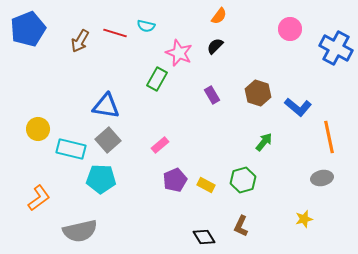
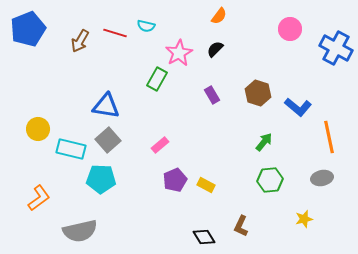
black semicircle: moved 3 px down
pink star: rotated 20 degrees clockwise
green hexagon: moved 27 px right; rotated 10 degrees clockwise
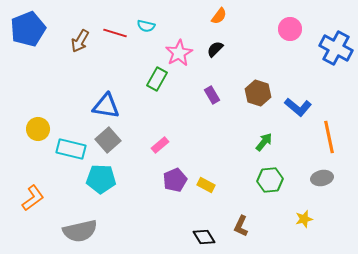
orange L-shape: moved 6 px left
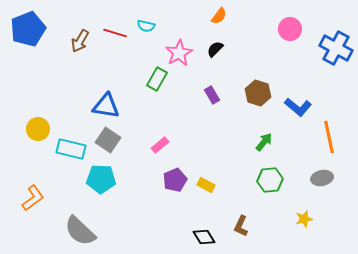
gray square: rotated 15 degrees counterclockwise
gray semicircle: rotated 56 degrees clockwise
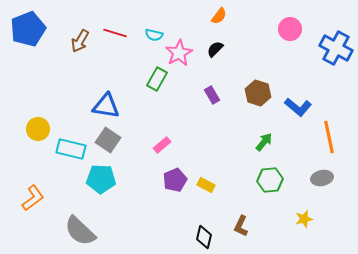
cyan semicircle: moved 8 px right, 9 px down
pink rectangle: moved 2 px right
black diamond: rotated 45 degrees clockwise
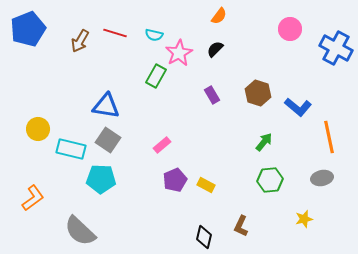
green rectangle: moved 1 px left, 3 px up
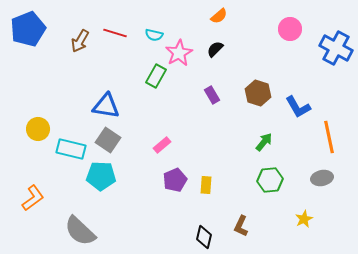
orange semicircle: rotated 12 degrees clockwise
blue L-shape: rotated 20 degrees clockwise
cyan pentagon: moved 3 px up
yellow rectangle: rotated 66 degrees clockwise
yellow star: rotated 12 degrees counterclockwise
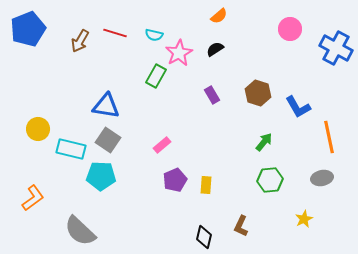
black semicircle: rotated 12 degrees clockwise
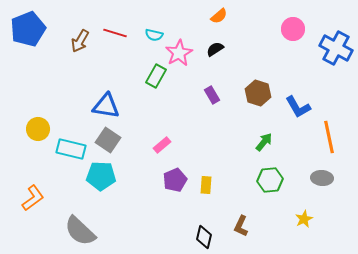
pink circle: moved 3 px right
gray ellipse: rotated 15 degrees clockwise
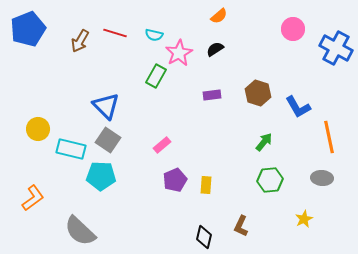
purple rectangle: rotated 66 degrees counterclockwise
blue triangle: rotated 36 degrees clockwise
